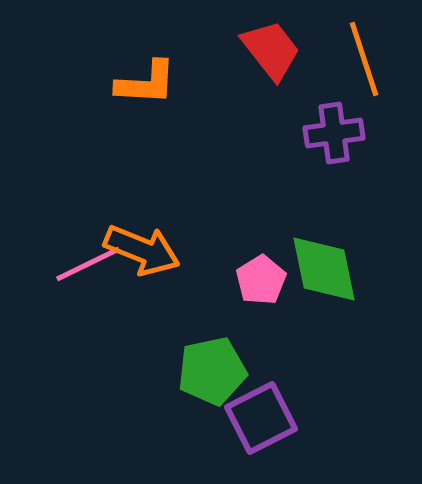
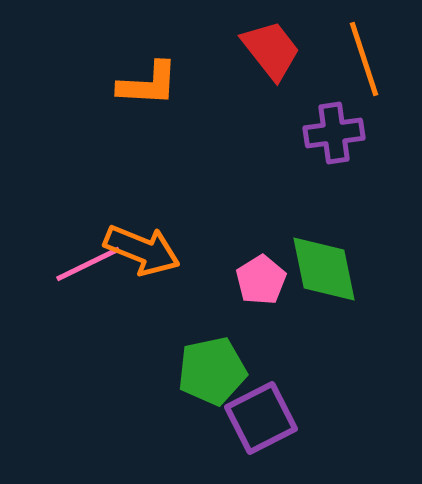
orange L-shape: moved 2 px right, 1 px down
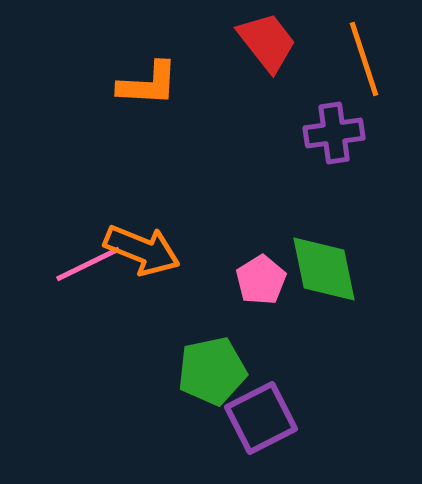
red trapezoid: moved 4 px left, 8 px up
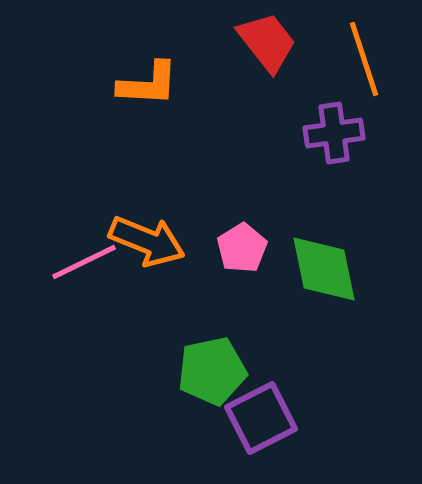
orange arrow: moved 5 px right, 9 px up
pink line: moved 4 px left, 2 px up
pink pentagon: moved 19 px left, 32 px up
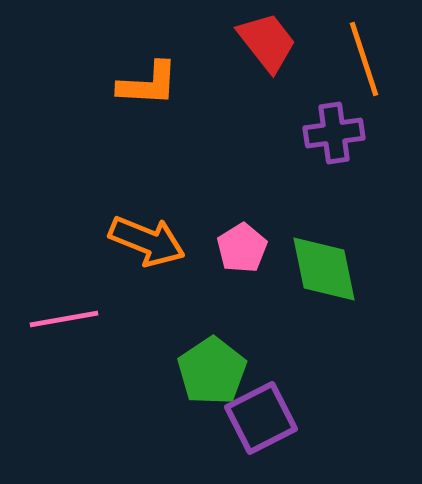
pink line: moved 20 px left, 57 px down; rotated 16 degrees clockwise
green pentagon: rotated 22 degrees counterclockwise
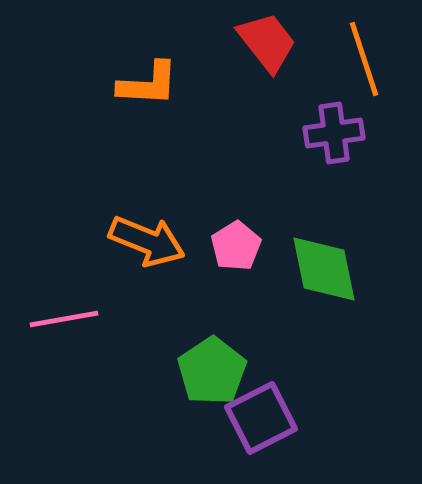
pink pentagon: moved 6 px left, 2 px up
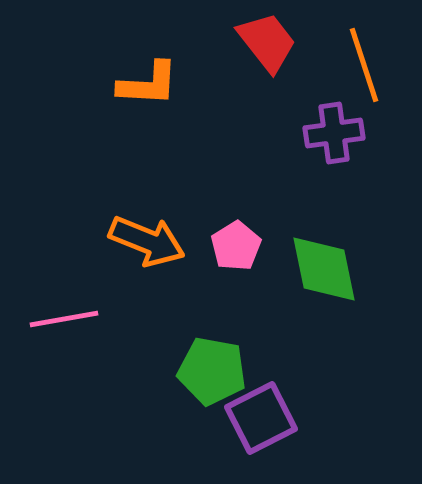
orange line: moved 6 px down
green pentagon: rotated 28 degrees counterclockwise
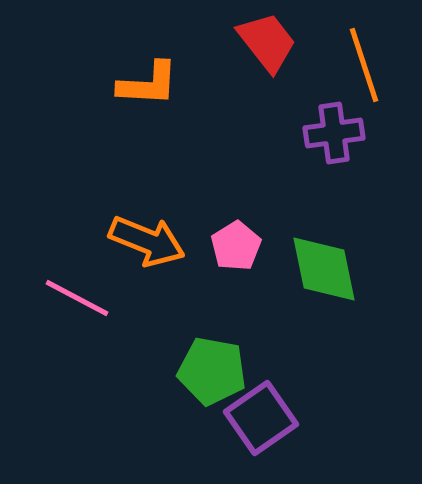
pink line: moved 13 px right, 21 px up; rotated 38 degrees clockwise
purple square: rotated 8 degrees counterclockwise
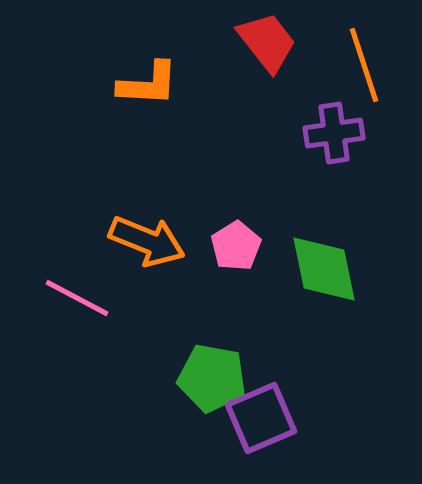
green pentagon: moved 7 px down
purple square: rotated 12 degrees clockwise
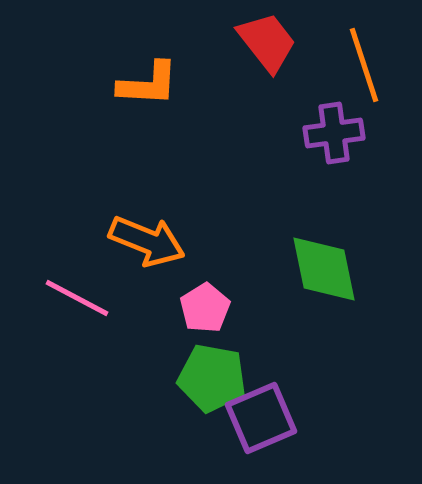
pink pentagon: moved 31 px left, 62 px down
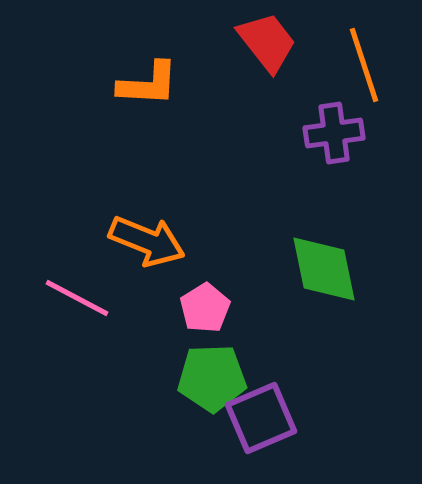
green pentagon: rotated 12 degrees counterclockwise
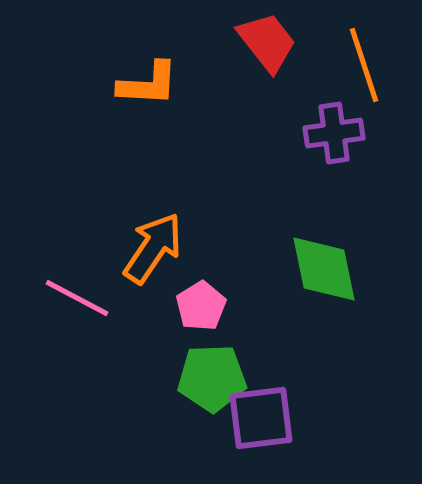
orange arrow: moved 6 px right, 7 px down; rotated 78 degrees counterclockwise
pink pentagon: moved 4 px left, 2 px up
purple square: rotated 16 degrees clockwise
